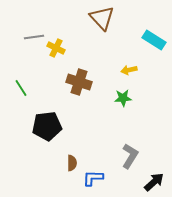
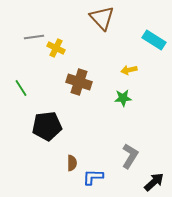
blue L-shape: moved 1 px up
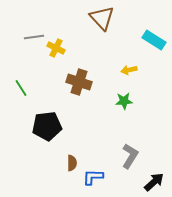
green star: moved 1 px right, 3 px down
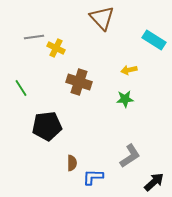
green star: moved 1 px right, 2 px up
gray L-shape: rotated 25 degrees clockwise
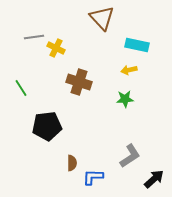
cyan rectangle: moved 17 px left, 5 px down; rotated 20 degrees counterclockwise
black arrow: moved 3 px up
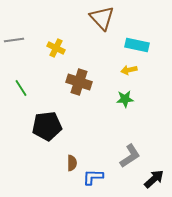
gray line: moved 20 px left, 3 px down
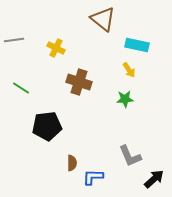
brown triangle: moved 1 px right, 1 px down; rotated 8 degrees counterclockwise
yellow arrow: rotated 112 degrees counterclockwise
green line: rotated 24 degrees counterclockwise
gray L-shape: rotated 100 degrees clockwise
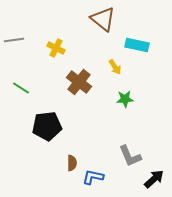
yellow arrow: moved 14 px left, 3 px up
brown cross: rotated 20 degrees clockwise
blue L-shape: rotated 10 degrees clockwise
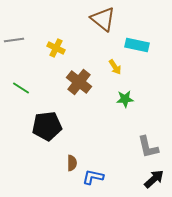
gray L-shape: moved 18 px right, 9 px up; rotated 10 degrees clockwise
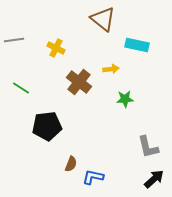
yellow arrow: moved 4 px left, 2 px down; rotated 63 degrees counterclockwise
brown semicircle: moved 1 px left, 1 px down; rotated 21 degrees clockwise
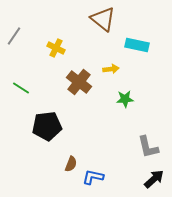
gray line: moved 4 px up; rotated 48 degrees counterclockwise
